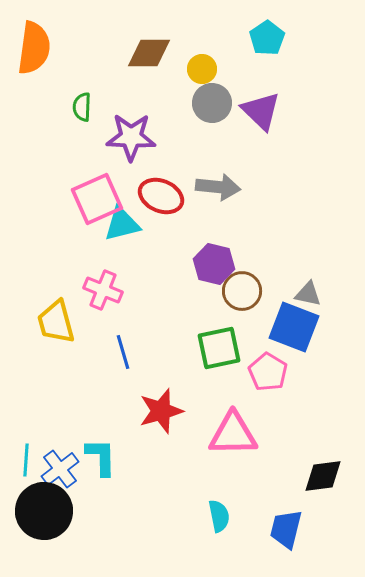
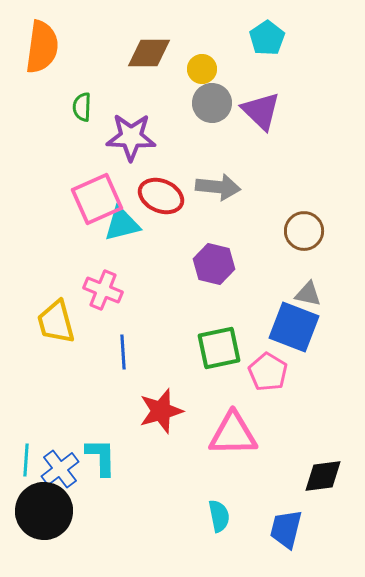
orange semicircle: moved 8 px right, 1 px up
brown circle: moved 62 px right, 60 px up
blue line: rotated 12 degrees clockwise
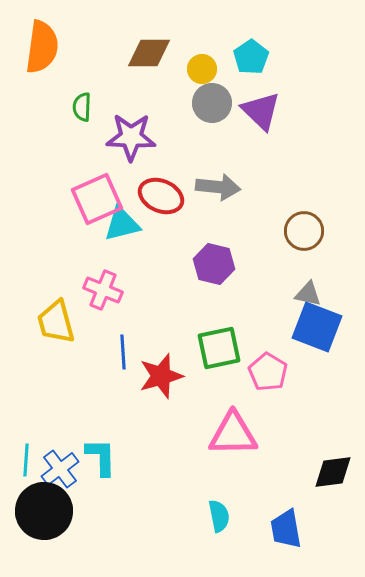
cyan pentagon: moved 16 px left, 19 px down
blue square: moved 23 px right
red star: moved 35 px up
black diamond: moved 10 px right, 4 px up
blue trapezoid: rotated 24 degrees counterclockwise
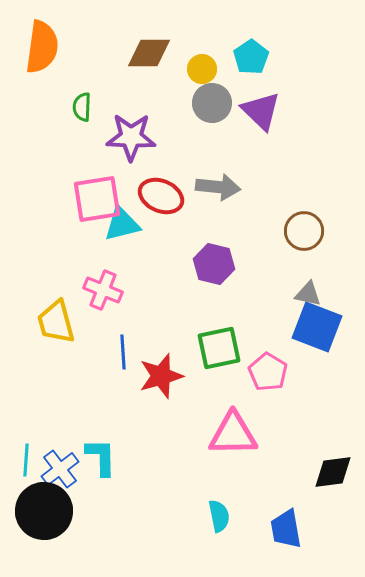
pink square: rotated 15 degrees clockwise
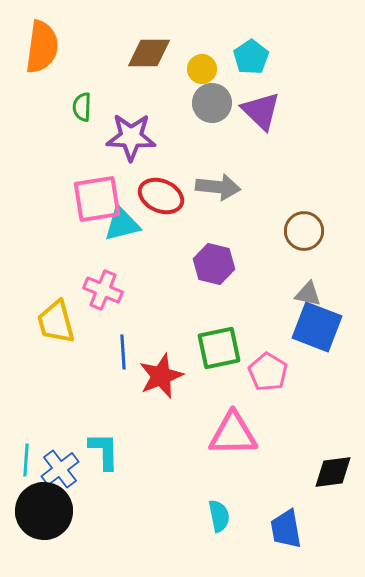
red star: rotated 6 degrees counterclockwise
cyan L-shape: moved 3 px right, 6 px up
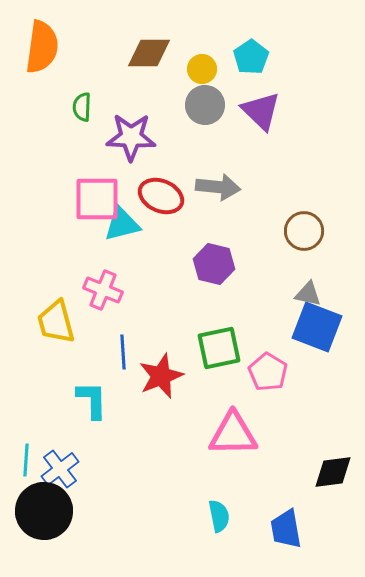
gray circle: moved 7 px left, 2 px down
pink square: rotated 9 degrees clockwise
cyan L-shape: moved 12 px left, 51 px up
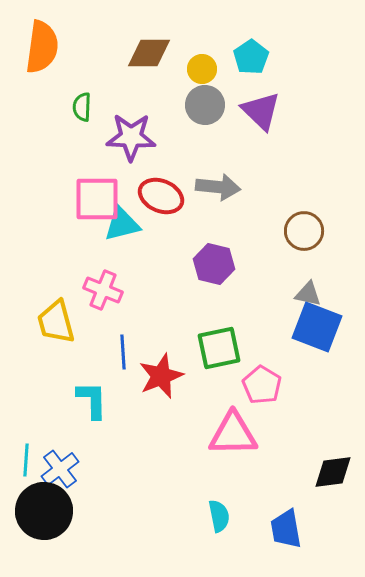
pink pentagon: moved 6 px left, 13 px down
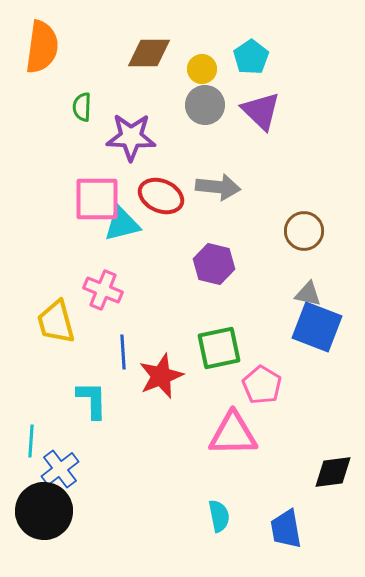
cyan line: moved 5 px right, 19 px up
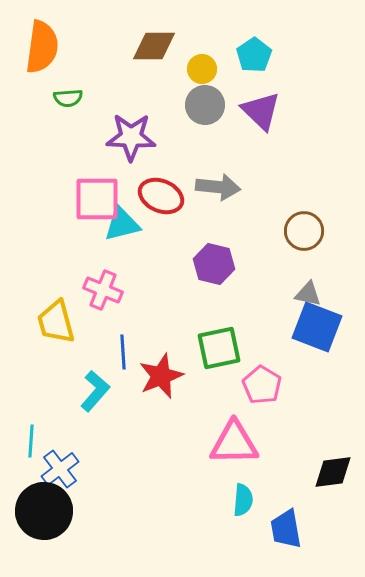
brown diamond: moved 5 px right, 7 px up
cyan pentagon: moved 3 px right, 2 px up
green semicircle: moved 14 px left, 9 px up; rotated 96 degrees counterclockwise
cyan L-shape: moved 3 px right, 9 px up; rotated 42 degrees clockwise
pink triangle: moved 1 px right, 9 px down
cyan semicircle: moved 24 px right, 16 px up; rotated 16 degrees clockwise
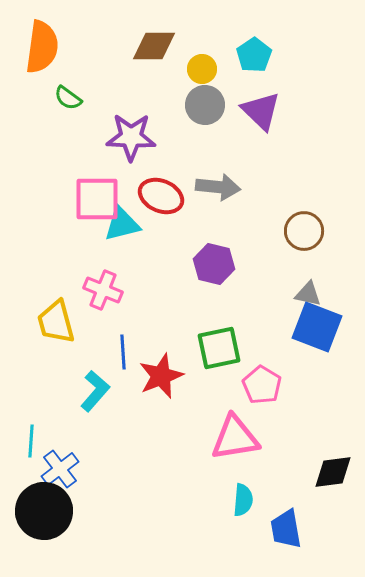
green semicircle: rotated 40 degrees clockwise
pink triangle: moved 1 px right, 5 px up; rotated 8 degrees counterclockwise
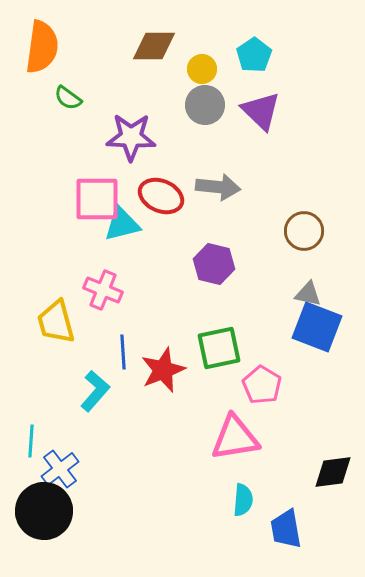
red star: moved 2 px right, 6 px up
